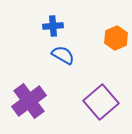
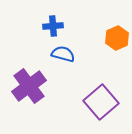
orange hexagon: moved 1 px right
blue semicircle: moved 1 px up; rotated 15 degrees counterclockwise
purple cross: moved 15 px up
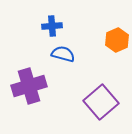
blue cross: moved 1 px left
orange hexagon: moved 2 px down
purple cross: rotated 20 degrees clockwise
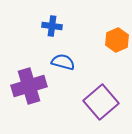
blue cross: rotated 12 degrees clockwise
blue semicircle: moved 8 px down
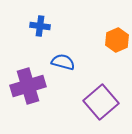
blue cross: moved 12 px left
purple cross: moved 1 px left
